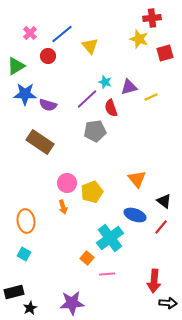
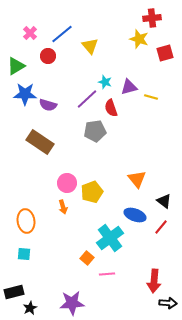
yellow line: rotated 40 degrees clockwise
cyan square: rotated 24 degrees counterclockwise
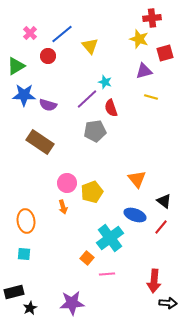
purple triangle: moved 15 px right, 16 px up
blue star: moved 1 px left, 1 px down
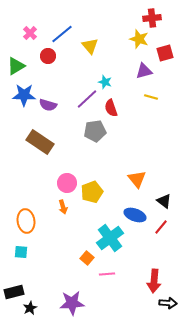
cyan square: moved 3 px left, 2 px up
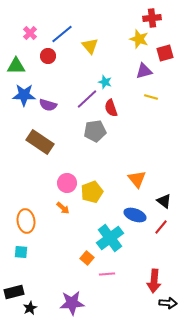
green triangle: rotated 30 degrees clockwise
orange arrow: moved 1 px down; rotated 32 degrees counterclockwise
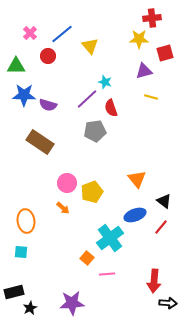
yellow star: rotated 18 degrees counterclockwise
blue ellipse: rotated 40 degrees counterclockwise
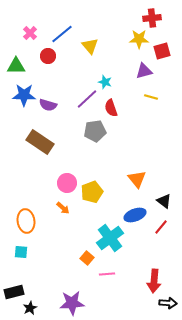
red square: moved 3 px left, 2 px up
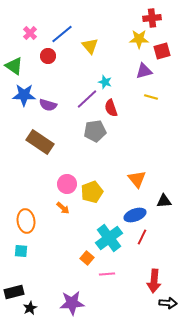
green triangle: moved 2 px left; rotated 36 degrees clockwise
pink circle: moved 1 px down
black triangle: rotated 42 degrees counterclockwise
red line: moved 19 px left, 10 px down; rotated 14 degrees counterclockwise
cyan cross: moved 1 px left
cyan square: moved 1 px up
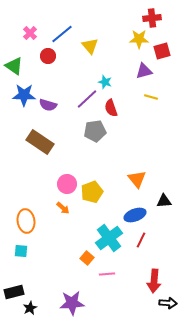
red line: moved 1 px left, 3 px down
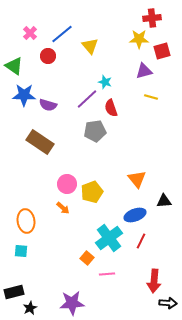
red line: moved 1 px down
